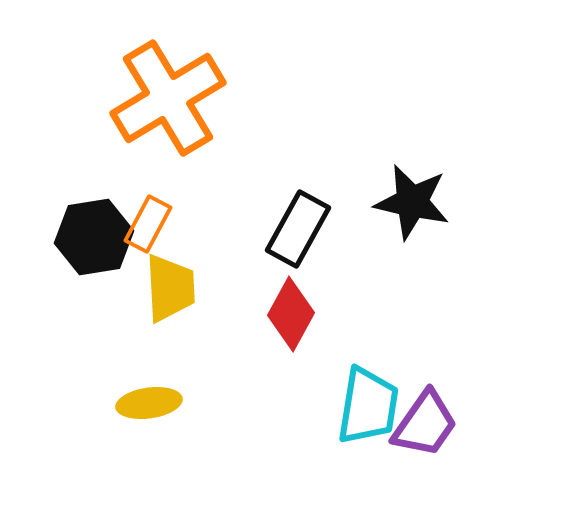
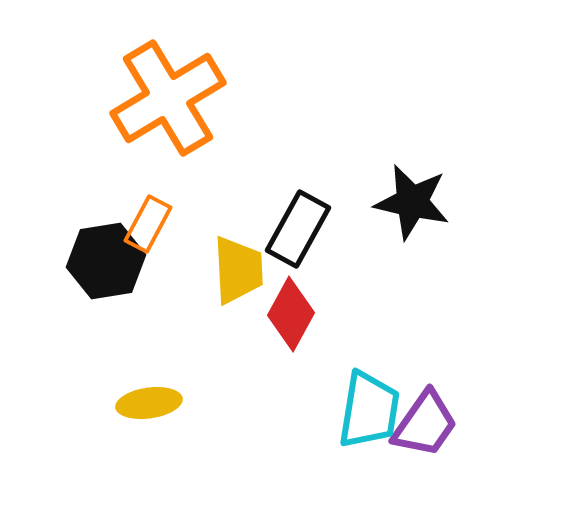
black hexagon: moved 12 px right, 24 px down
yellow trapezoid: moved 68 px right, 18 px up
cyan trapezoid: moved 1 px right, 4 px down
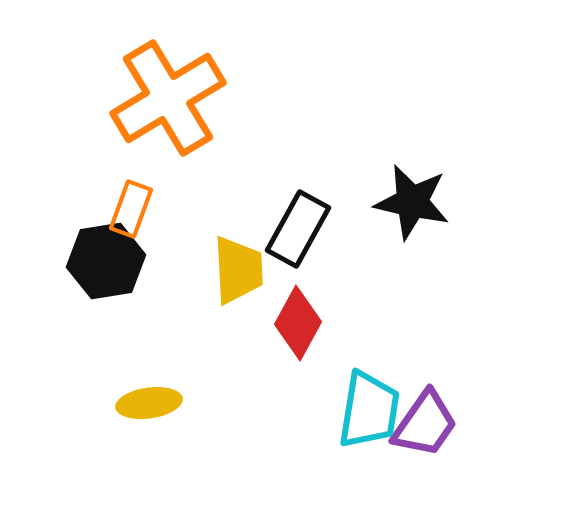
orange rectangle: moved 17 px left, 15 px up; rotated 8 degrees counterclockwise
red diamond: moved 7 px right, 9 px down
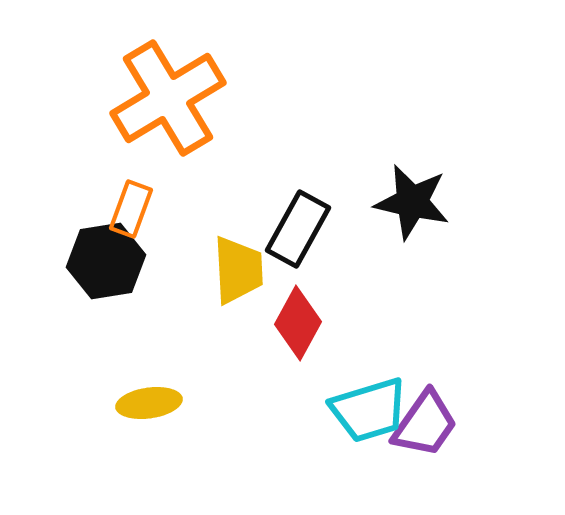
cyan trapezoid: rotated 64 degrees clockwise
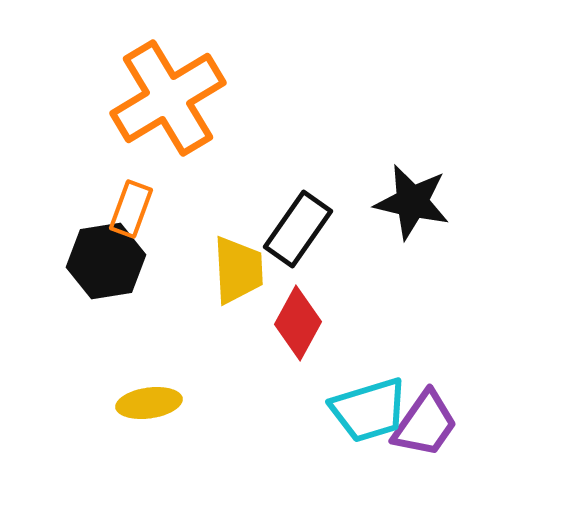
black rectangle: rotated 6 degrees clockwise
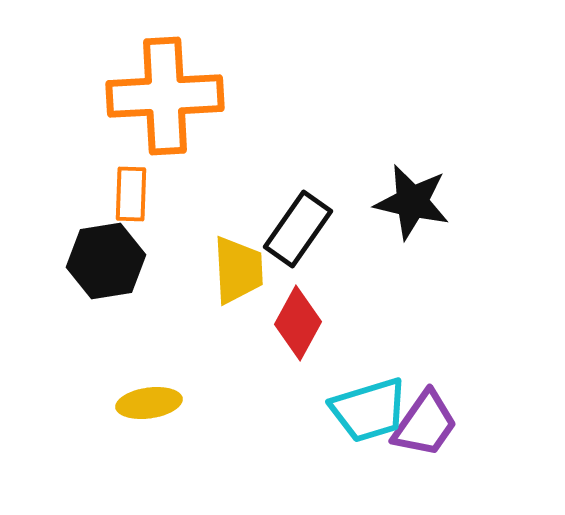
orange cross: moved 3 px left, 2 px up; rotated 28 degrees clockwise
orange rectangle: moved 15 px up; rotated 18 degrees counterclockwise
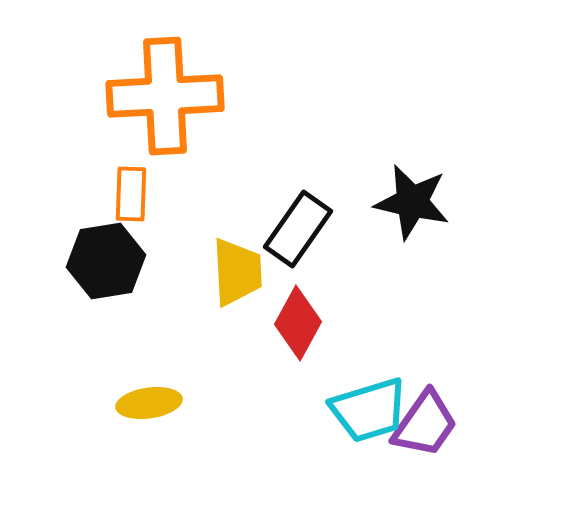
yellow trapezoid: moved 1 px left, 2 px down
